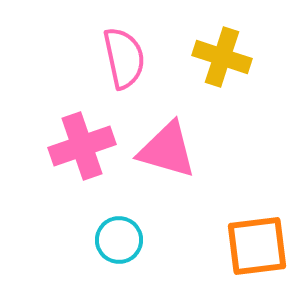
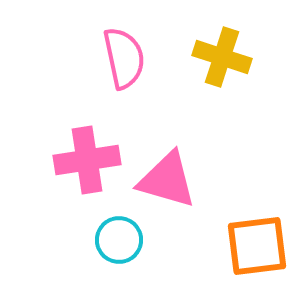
pink cross: moved 5 px right, 14 px down; rotated 10 degrees clockwise
pink triangle: moved 30 px down
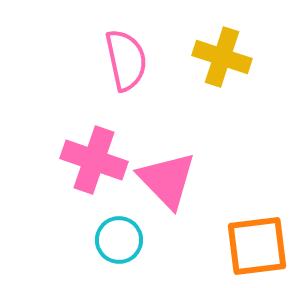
pink semicircle: moved 2 px right, 2 px down
pink cross: moved 7 px right; rotated 28 degrees clockwise
pink triangle: rotated 30 degrees clockwise
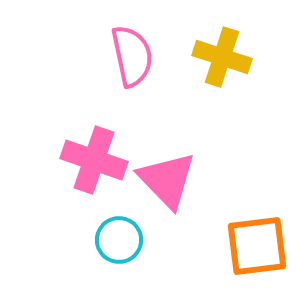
pink semicircle: moved 6 px right, 4 px up
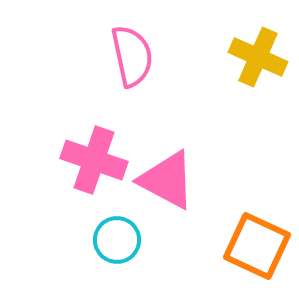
yellow cross: moved 36 px right; rotated 6 degrees clockwise
pink triangle: rotated 18 degrees counterclockwise
cyan circle: moved 2 px left
orange square: rotated 32 degrees clockwise
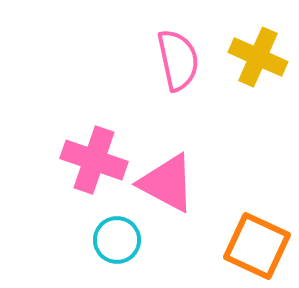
pink semicircle: moved 46 px right, 4 px down
pink triangle: moved 3 px down
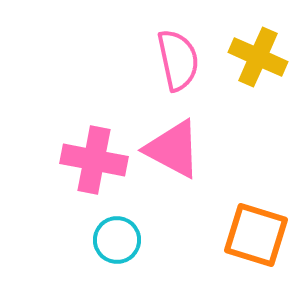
pink cross: rotated 8 degrees counterclockwise
pink triangle: moved 6 px right, 34 px up
orange square: moved 1 px left, 11 px up; rotated 8 degrees counterclockwise
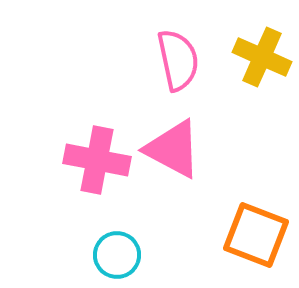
yellow cross: moved 4 px right
pink cross: moved 3 px right
orange square: rotated 4 degrees clockwise
cyan circle: moved 15 px down
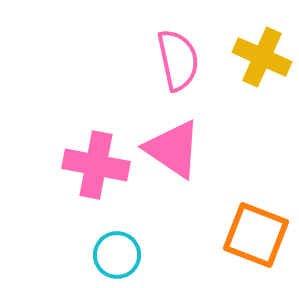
pink triangle: rotated 6 degrees clockwise
pink cross: moved 1 px left, 5 px down
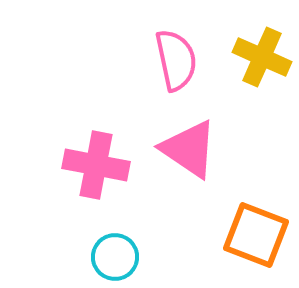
pink semicircle: moved 2 px left
pink triangle: moved 16 px right
cyan circle: moved 2 px left, 2 px down
